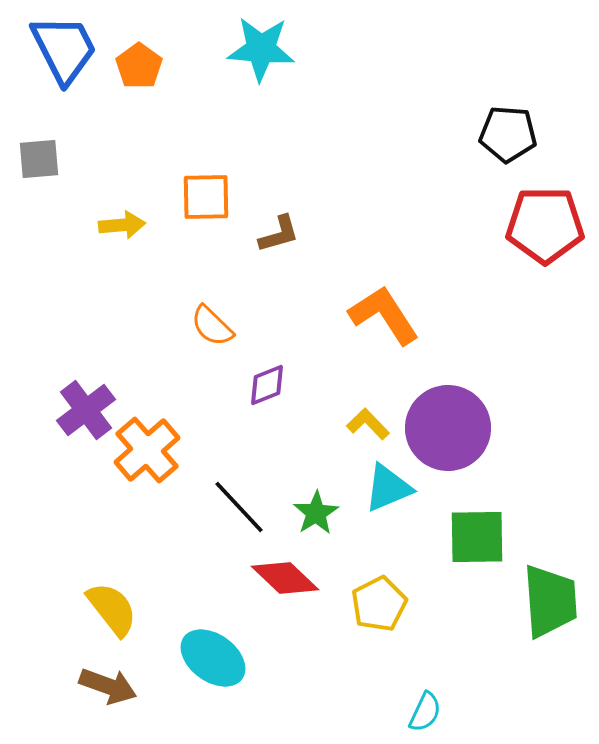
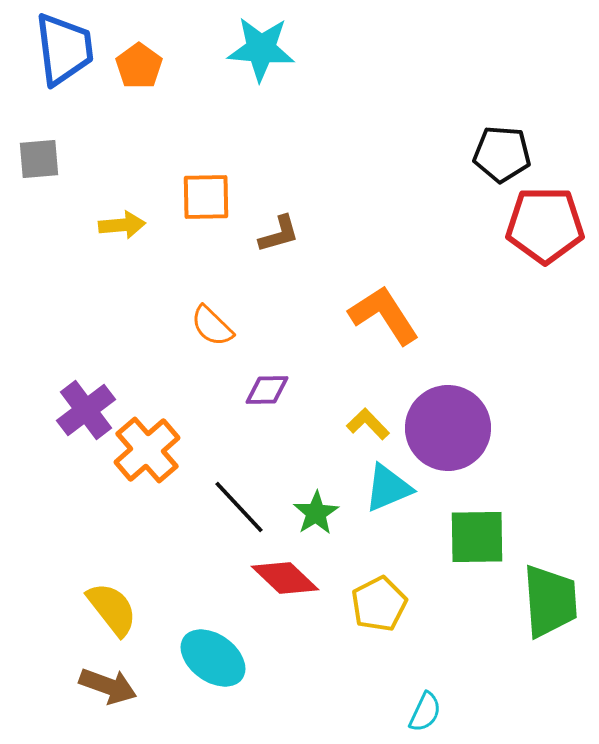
blue trapezoid: rotated 20 degrees clockwise
black pentagon: moved 6 px left, 20 px down
purple diamond: moved 5 px down; rotated 21 degrees clockwise
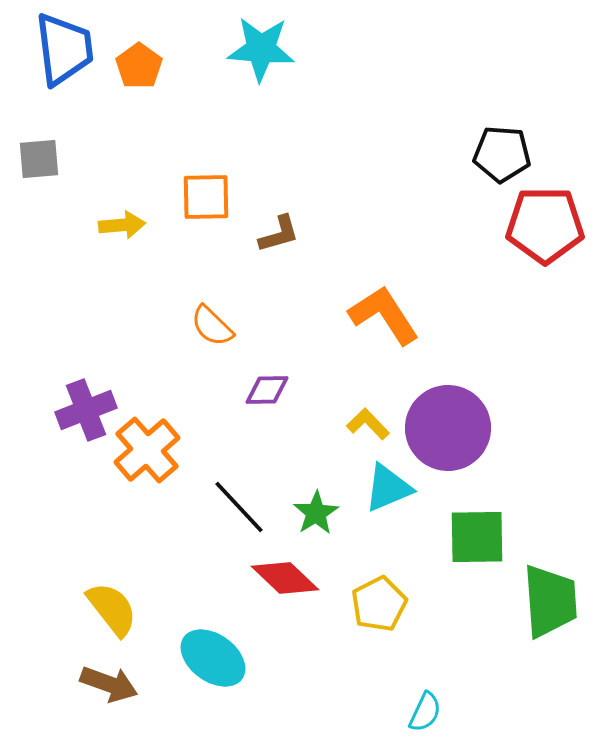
purple cross: rotated 16 degrees clockwise
brown arrow: moved 1 px right, 2 px up
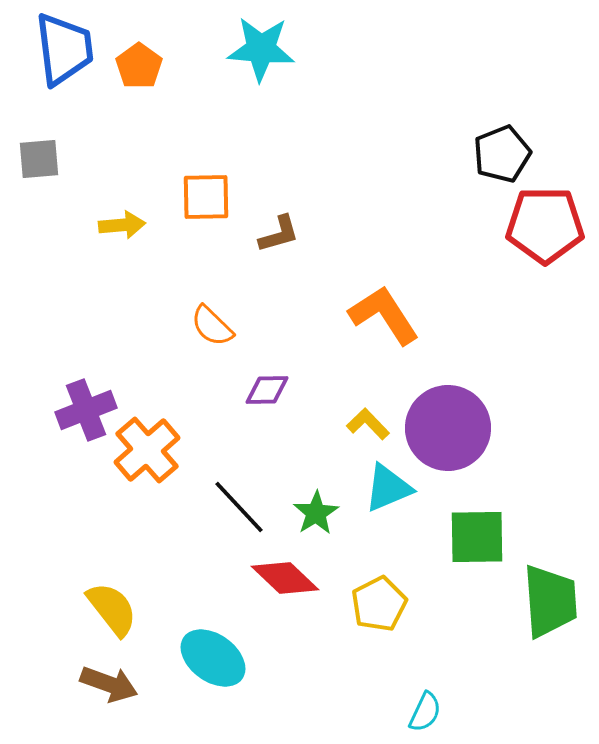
black pentagon: rotated 26 degrees counterclockwise
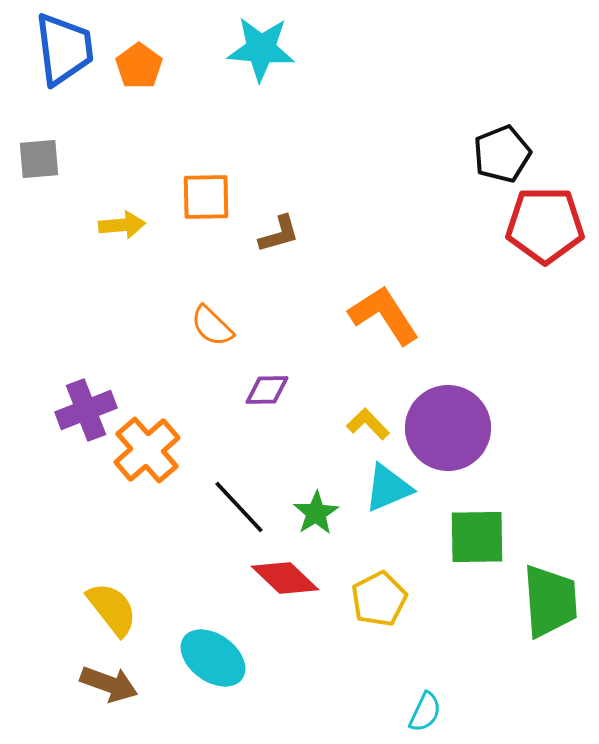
yellow pentagon: moved 5 px up
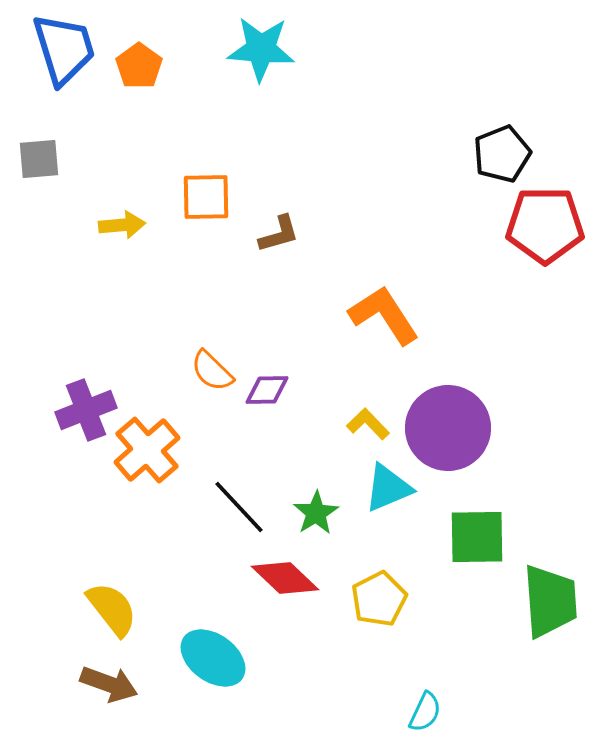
blue trapezoid: rotated 10 degrees counterclockwise
orange semicircle: moved 45 px down
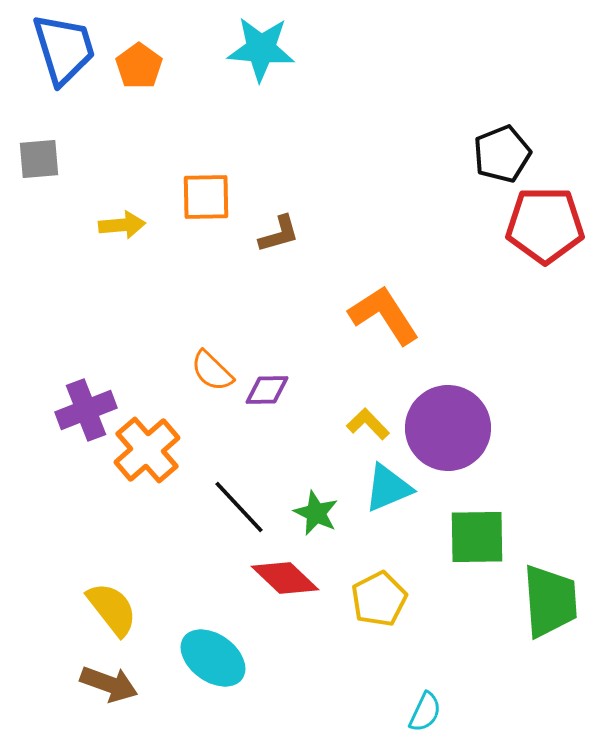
green star: rotated 15 degrees counterclockwise
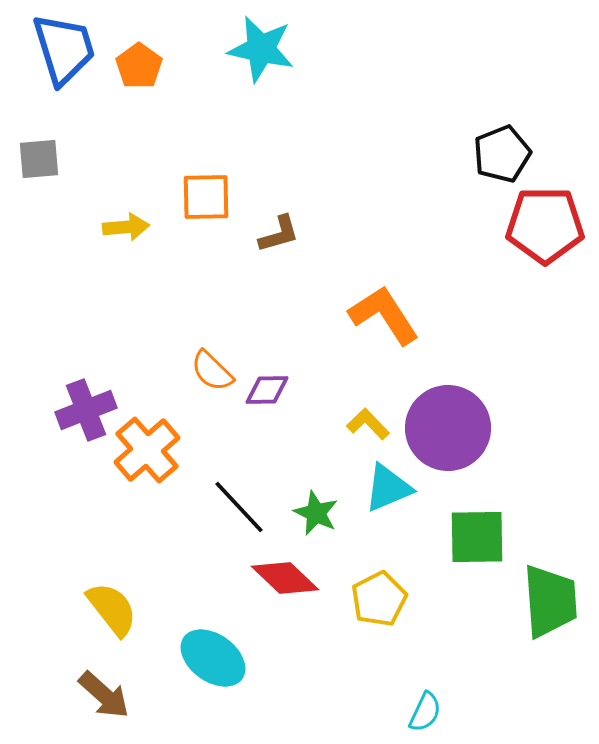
cyan star: rotated 8 degrees clockwise
yellow arrow: moved 4 px right, 2 px down
brown arrow: moved 5 px left, 11 px down; rotated 22 degrees clockwise
